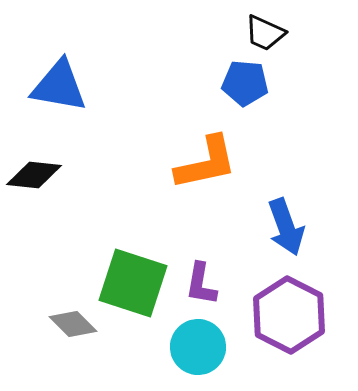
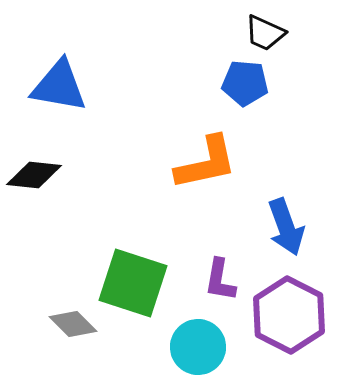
purple L-shape: moved 19 px right, 4 px up
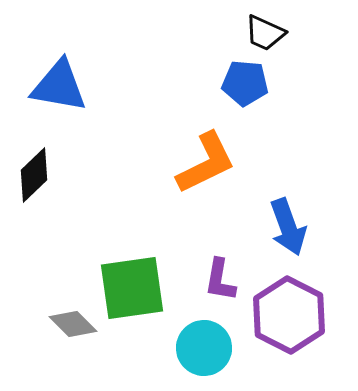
orange L-shape: rotated 14 degrees counterclockwise
black diamond: rotated 50 degrees counterclockwise
blue arrow: moved 2 px right
green square: moved 1 px left, 5 px down; rotated 26 degrees counterclockwise
cyan circle: moved 6 px right, 1 px down
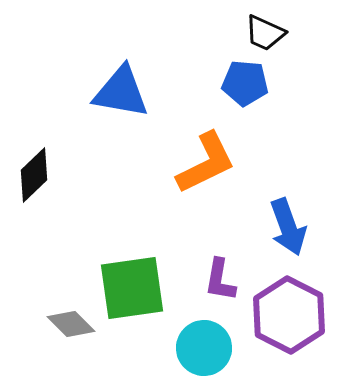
blue triangle: moved 62 px right, 6 px down
gray diamond: moved 2 px left
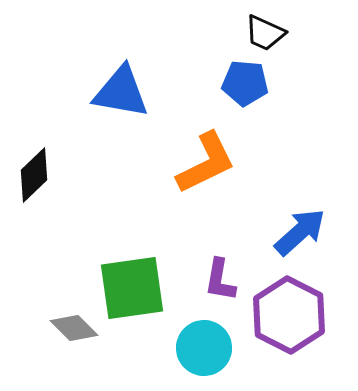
blue arrow: moved 12 px right, 5 px down; rotated 112 degrees counterclockwise
gray diamond: moved 3 px right, 4 px down
